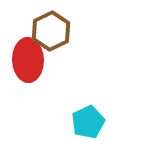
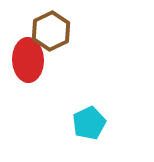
cyan pentagon: moved 1 px right, 1 px down
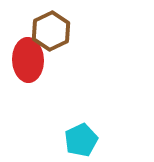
cyan pentagon: moved 8 px left, 17 px down
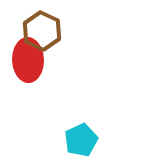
brown hexagon: moved 9 px left; rotated 9 degrees counterclockwise
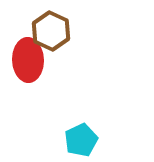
brown hexagon: moved 9 px right
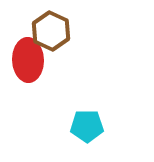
cyan pentagon: moved 6 px right, 14 px up; rotated 24 degrees clockwise
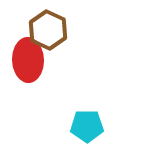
brown hexagon: moved 3 px left, 1 px up
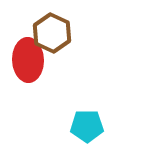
brown hexagon: moved 4 px right, 3 px down
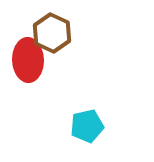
cyan pentagon: rotated 12 degrees counterclockwise
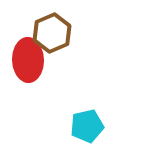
brown hexagon: rotated 12 degrees clockwise
